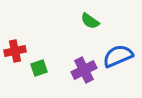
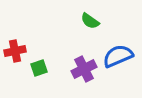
purple cross: moved 1 px up
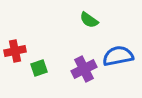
green semicircle: moved 1 px left, 1 px up
blue semicircle: rotated 12 degrees clockwise
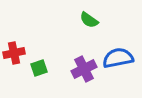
red cross: moved 1 px left, 2 px down
blue semicircle: moved 2 px down
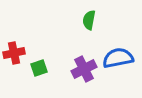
green semicircle: rotated 66 degrees clockwise
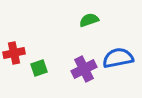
green semicircle: rotated 60 degrees clockwise
